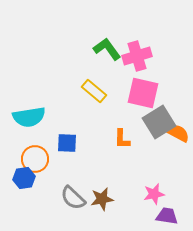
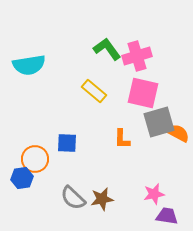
cyan semicircle: moved 52 px up
gray square: rotated 16 degrees clockwise
blue hexagon: moved 2 px left
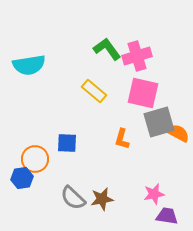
orange L-shape: rotated 15 degrees clockwise
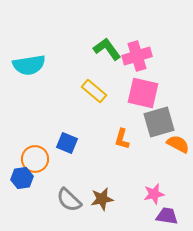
orange semicircle: moved 11 px down
blue square: rotated 20 degrees clockwise
gray semicircle: moved 4 px left, 2 px down
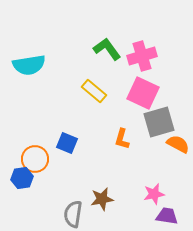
pink cross: moved 5 px right
pink square: rotated 12 degrees clockwise
gray semicircle: moved 4 px right, 14 px down; rotated 56 degrees clockwise
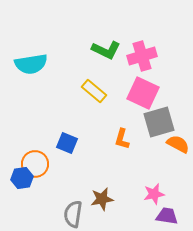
green L-shape: moved 1 px left, 1 px down; rotated 152 degrees clockwise
cyan semicircle: moved 2 px right, 1 px up
orange circle: moved 5 px down
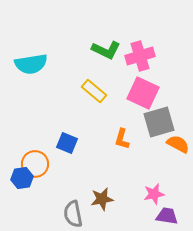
pink cross: moved 2 px left
gray semicircle: rotated 20 degrees counterclockwise
